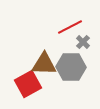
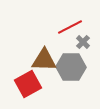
brown triangle: moved 4 px up
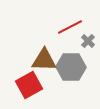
gray cross: moved 5 px right, 1 px up
red square: moved 1 px right, 1 px down
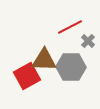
red square: moved 2 px left, 9 px up
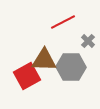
red line: moved 7 px left, 5 px up
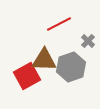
red line: moved 4 px left, 2 px down
gray hexagon: rotated 20 degrees counterclockwise
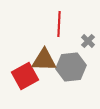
red line: rotated 60 degrees counterclockwise
gray hexagon: rotated 12 degrees clockwise
red square: moved 2 px left
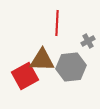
red line: moved 2 px left, 1 px up
gray cross: rotated 16 degrees clockwise
brown triangle: moved 2 px left
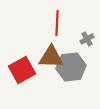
gray cross: moved 1 px left, 2 px up
brown triangle: moved 9 px right, 3 px up
red square: moved 3 px left, 6 px up
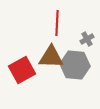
gray hexagon: moved 4 px right, 2 px up; rotated 12 degrees clockwise
